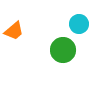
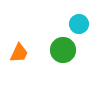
orange trapezoid: moved 5 px right, 22 px down; rotated 25 degrees counterclockwise
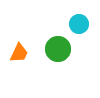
green circle: moved 5 px left, 1 px up
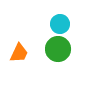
cyan circle: moved 19 px left
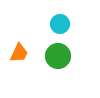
green circle: moved 7 px down
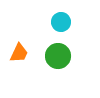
cyan circle: moved 1 px right, 2 px up
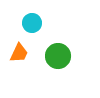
cyan circle: moved 29 px left, 1 px down
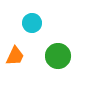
orange trapezoid: moved 4 px left, 3 px down
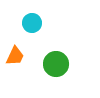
green circle: moved 2 px left, 8 px down
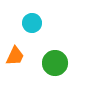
green circle: moved 1 px left, 1 px up
